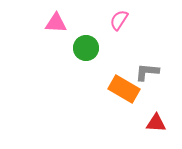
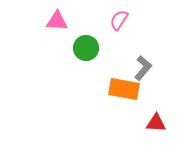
pink triangle: moved 1 px right, 2 px up
gray L-shape: moved 4 px left, 4 px up; rotated 125 degrees clockwise
orange rectangle: rotated 20 degrees counterclockwise
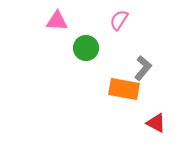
red triangle: rotated 25 degrees clockwise
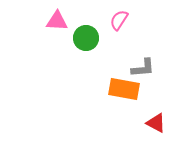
green circle: moved 10 px up
gray L-shape: rotated 45 degrees clockwise
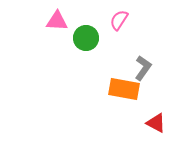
gray L-shape: rotated 50 degrees counterclockwise
